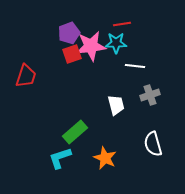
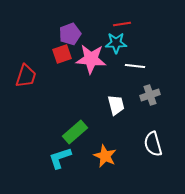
purple pentagon: moved 1 px right, 1 px down
pink star: moved 13 px down; rotated 12 degrees clockwise
red square: moved 10 px left
orange star: moved 2 px up
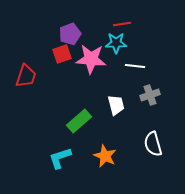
green rectangle: moved 4 px right, 11 px up
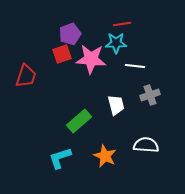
white semicircle: moved 7 px left, 1 px down; rotated 110 degrees clockwise
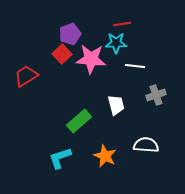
red square: rotated 24 degrees counterclockwise
red trapezoid: rotated 140 degrees counterclockwise
gray cross: moved 6 px right
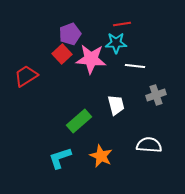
white semicircle: moved 3 px right
orange star: moved 4 px left
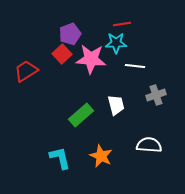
red trapezoid: moved 5 px up
green rectangle: moved 2 px right, 6 px up
cyan L-shape: rotated 95 degrees clockwise
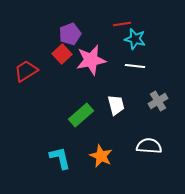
cyan star: moved 19 px right, 4 px up; rotated 15 degrees clockwise
pink star: moved 1 px down; rotated 16 degrees counterclockwise
gray cross: moved 2 px right, 6 px down; rotated 12 degrees counterclockwise
white semicircle: moved 1 px down
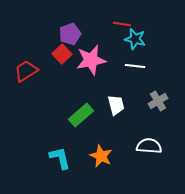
red line: rotated 18 degrees clockwise
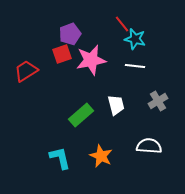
red line: rotated 42 degrees clockwise
red square: rotated 24 degrees clockwise
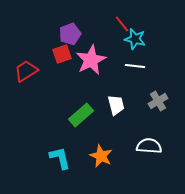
pink star: rotated 16 degrees counterclockwise
